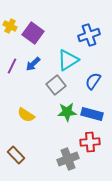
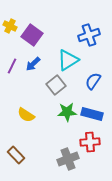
purple square: moved 1 px left, 2 px down
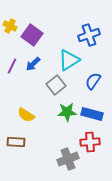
cyan triangle: moved 1 px right
brown rectangle: moved 13 px up; rotated 42 degrees counterclockwise
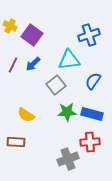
cyan triangle: rotated 25 degrees clockwise
purple line: moved 1 px right, 1 px up
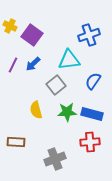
yellow semicircle: moved 10 px right, 5 px up; rotated 42 degrees clockwise
gray cross: moved 13 px left
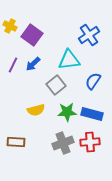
blue cross: rotated 15 degrees counterclockwise
yellow semicircle: rotated 90 degrees counterclockwise
gray cross: moved 8 px right, 16 px up
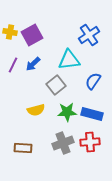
yellow cross: moved 6 px down; rotated 16 degrees counterclockwise
purple square: rotated 25 degrees clockwise
brown rectangle: moved 7 px right, 6 px down
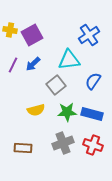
yellow cross: moved 2 px up
red cross: moved 3 px right, 3 px down; rotated 24 degrees clockwise
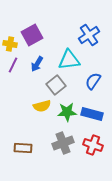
yellow cross: moved 14 px down
blue arrow: moved 4 px right; rotated 14 degrees counterclockwise
yellow semicircle: moved 6 px right, 4 px up
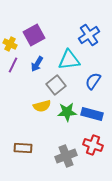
purple square: moved 2 px right
yellow cross: rotated 16 degrees clockwise
gray cross: moved 3 px right, 13 px down
